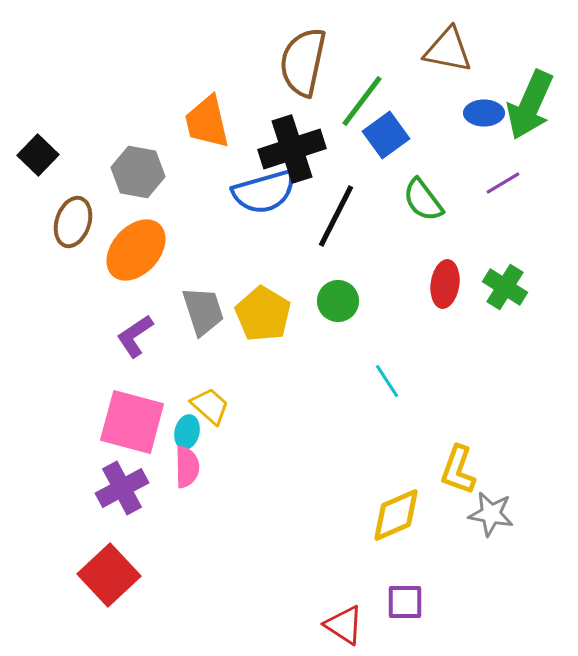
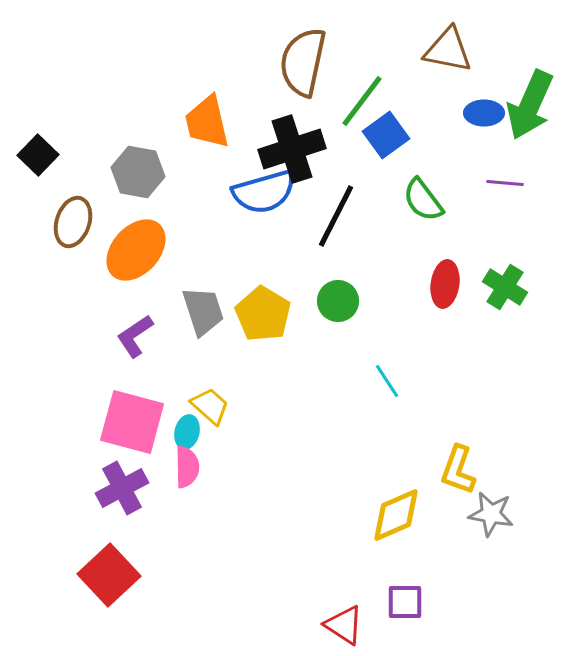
purple line: moved 2 px right; rotated 36 degrees clockwise
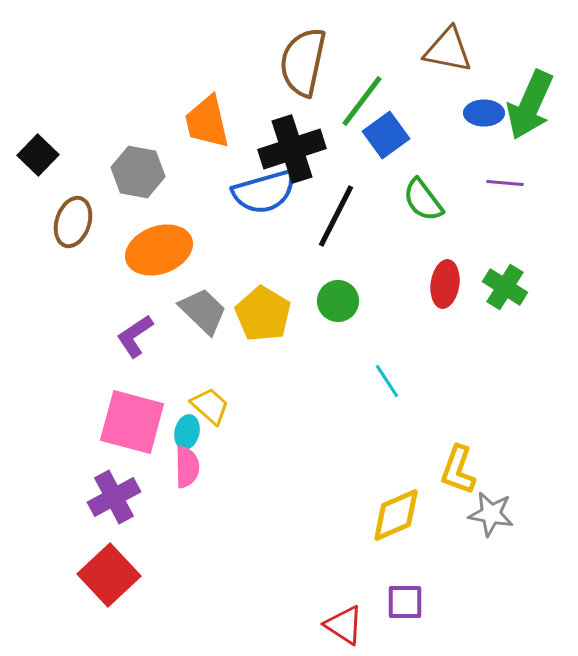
orange ellipse: moved 23 px right; rotated 28 degrees clockwise
gray trapezoid: rotated 28 degrees counterclockwise
purple cross: moved 8 px left, 9 px down
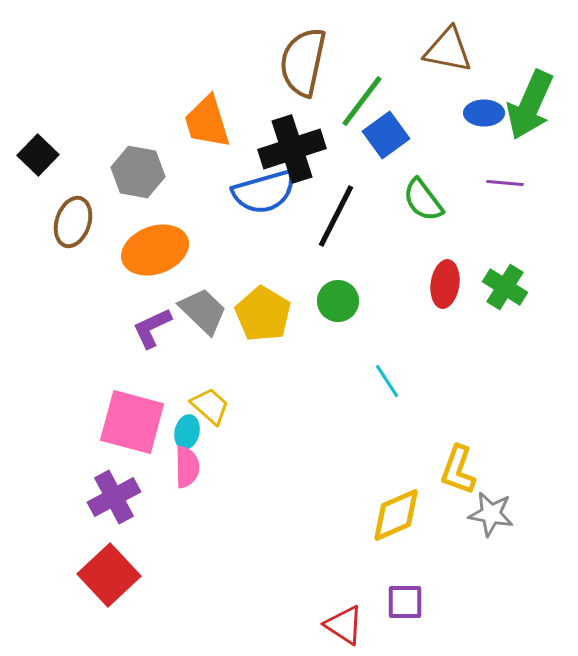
orange trapezoid: rotated 4 degrees counterclockwise
orange ellipse: moved 4 px left
purple L-shape: moved 17 px right, 8 px up; rotated 9 degrees clockwise
